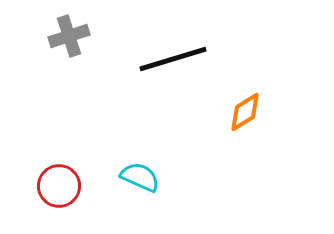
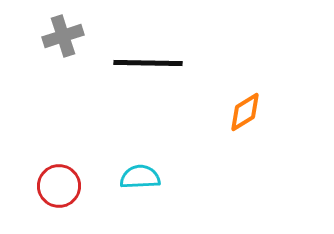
gray cross: moved 6 px left
black line: moved 25 px left, 4 px down; rotated 18 degrees clockwise
cyan semicircle: rotated 27 degrees counterclockwise
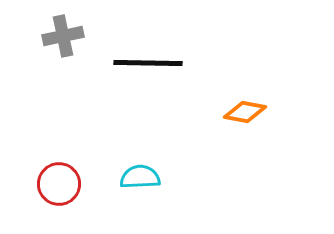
gray cross: rotated 6 degrees clockwise
orange diamond: rotated 42 degrees clockwise
red circle: moved 2 px up
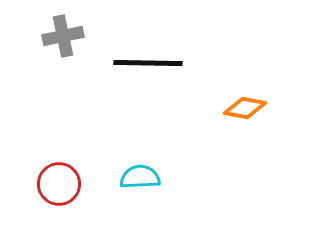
orange diamond: moved 4 px up
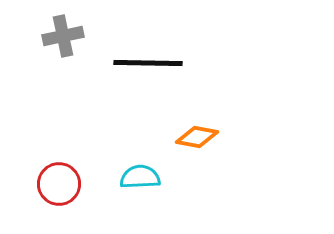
orange diamond: moved 48 px left, 29 px down
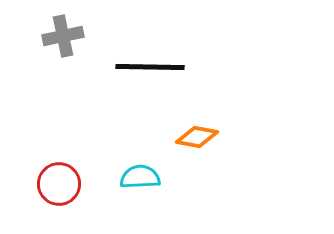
black line: moved 2 px right, 4 px down
